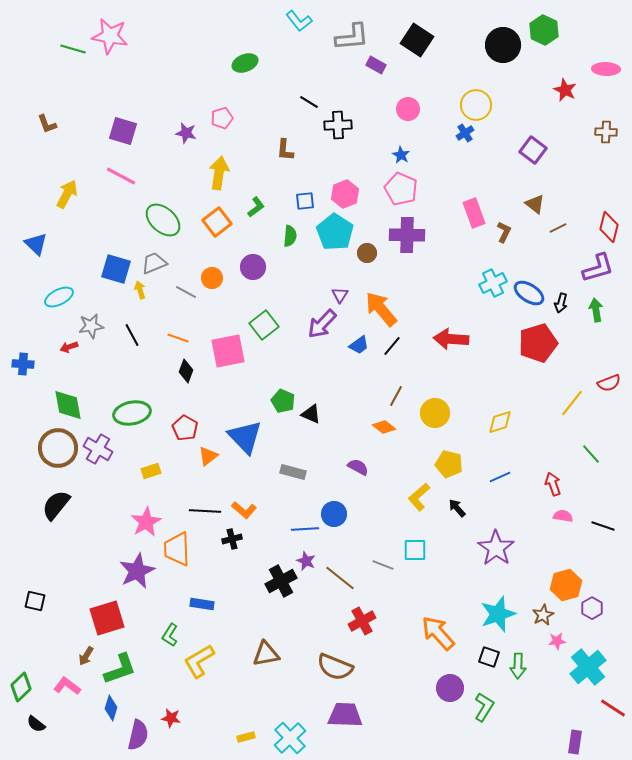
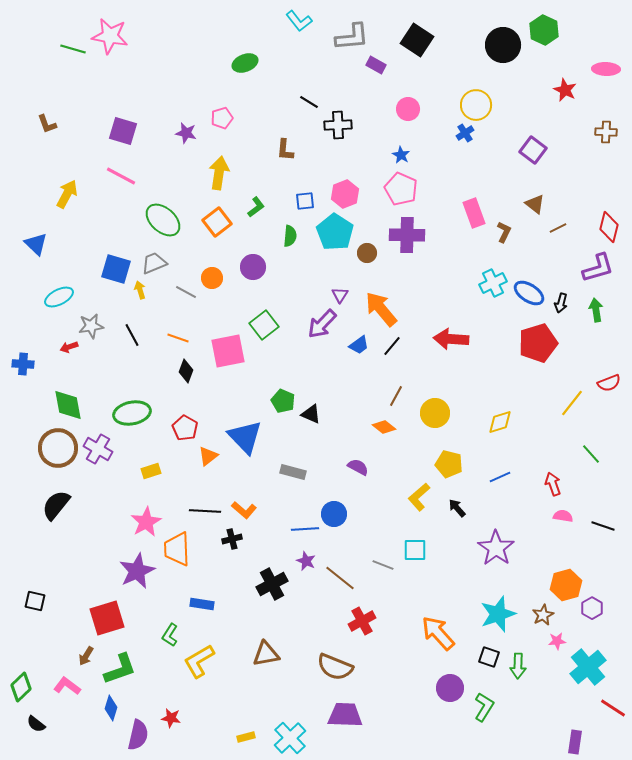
black cross at (281, 581): moved 9 px left, 3 px down
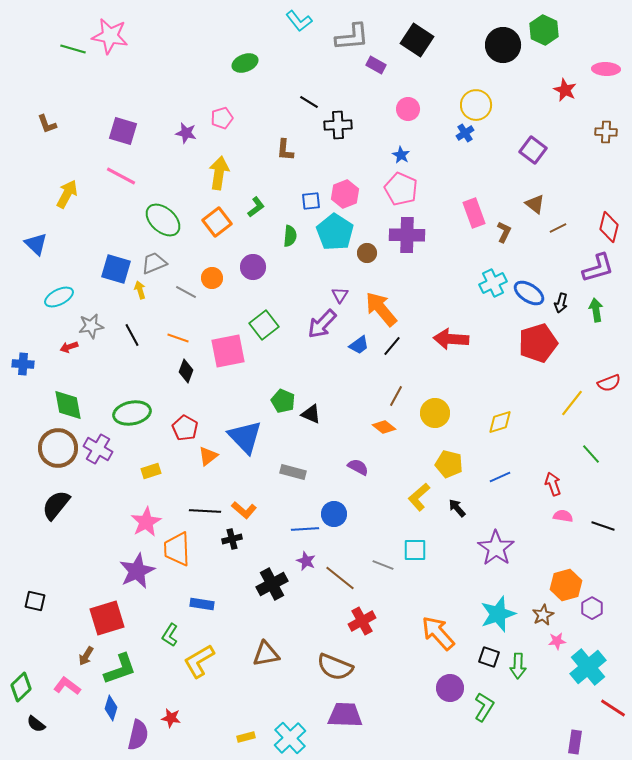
blue square at (305, 201): moved 6 px right
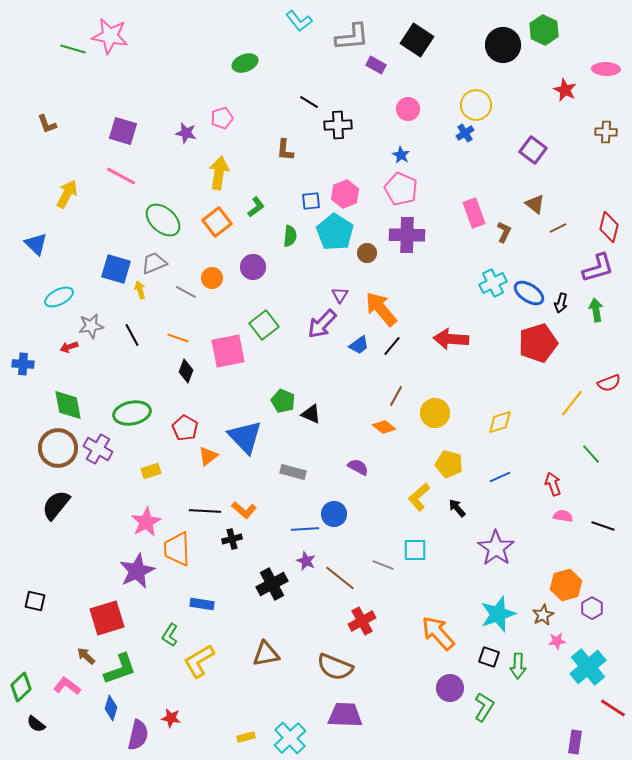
brown arrow at (86, 656): rotated 102 degrees clockwise
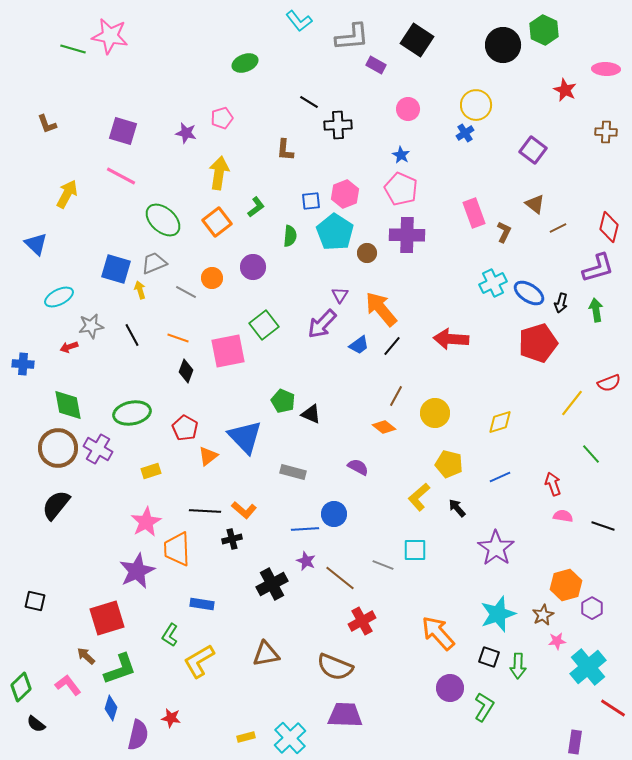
pink L-shape at (67, 686): moved 1 px right, 1 px up; rotated 16 degrees clockwise
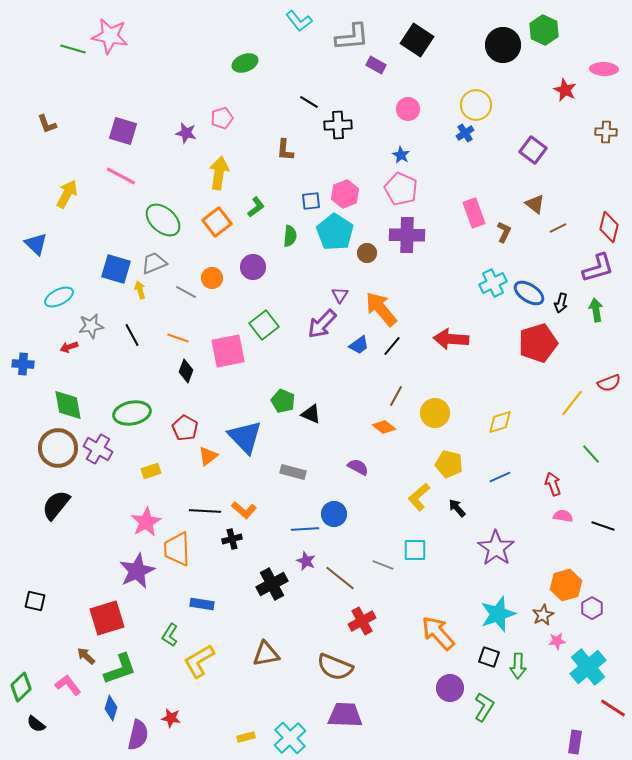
pink ellipse at (606, 69): moved 2 px left
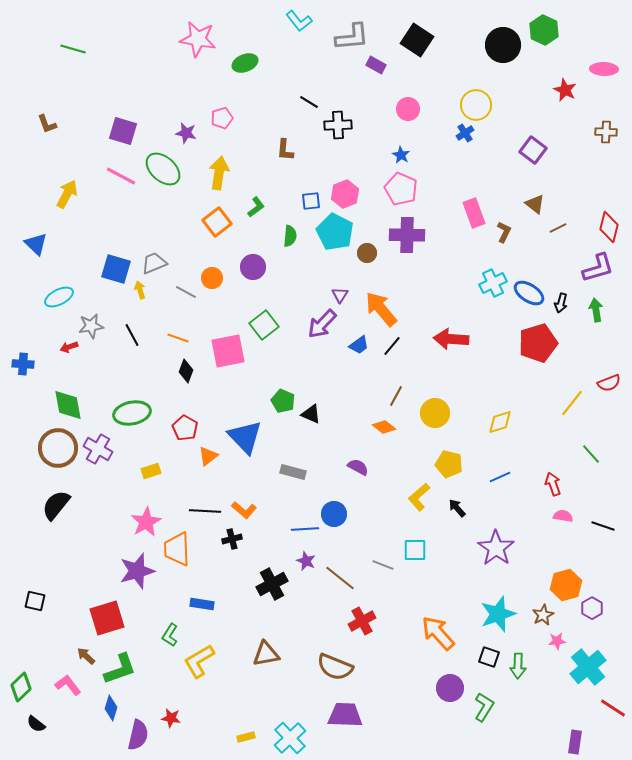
pink star at (110, 36): moved 88 px right, 3 px down
green ellipse at (163, 220): moved 51 px up
cyan pentagon at (335, 232): rotated 6 degrees counterclockwise
purple star at (137, 571): rotated 9 degrees clockwise
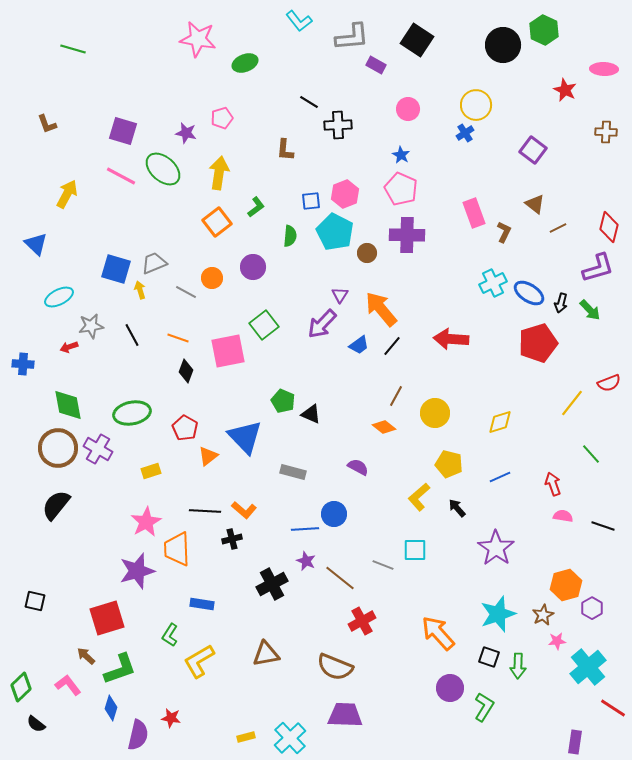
green arrow at (596, 310): moved 6 px left; rotated 145 degrees clockwise
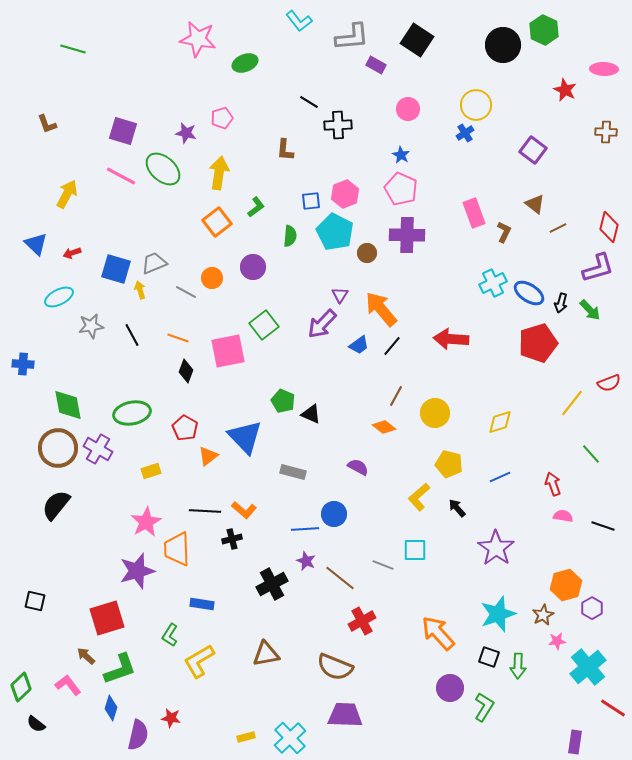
red arrow at (69, 347): moved 3 px right, 94 px up
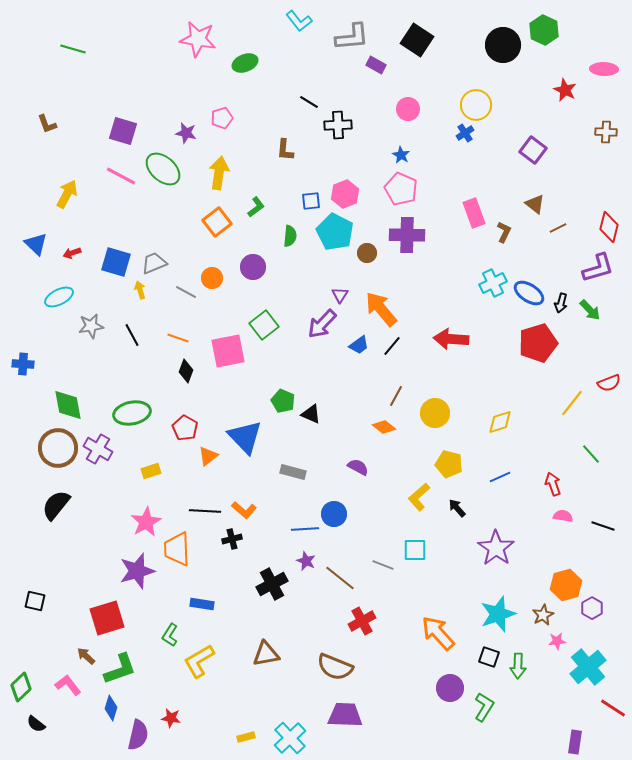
blue square at (116, 269): moved 7 px up
